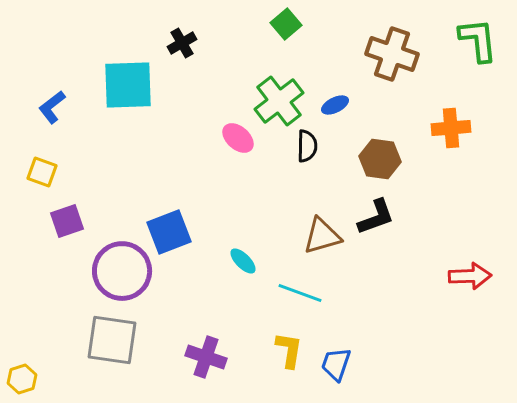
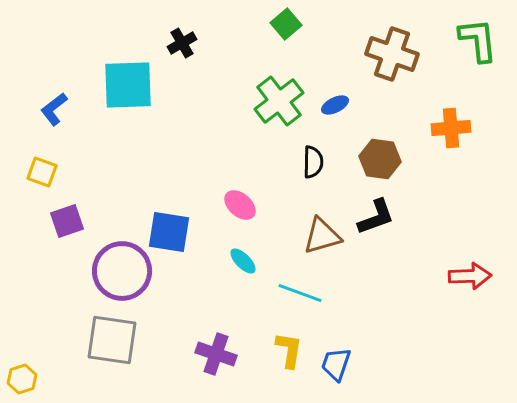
blue L-shape: moved 2 px right, 2 px down
pink ellipse: moved 2 px right, 67 px down
black semicircle: moved 6 px right, 16 px down
blue square: rotated 30 degrees clockwise
purple cross: moved 10 px right, 3 px up
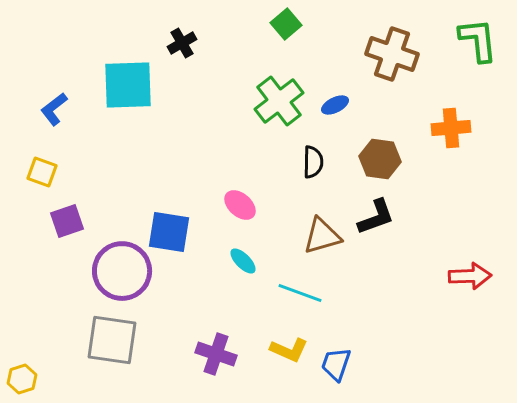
yellow L-shape: rotated 105 degrees clockwise
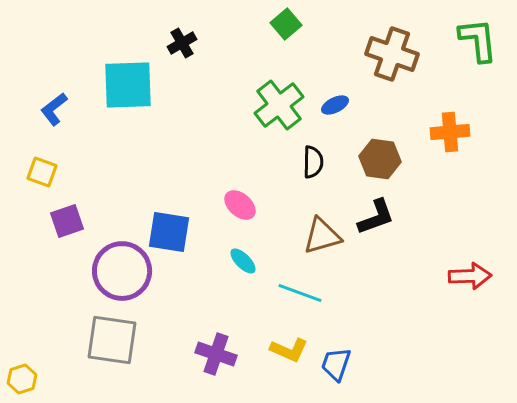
green cross: moved 4 px down
orange cross: moved 1 px left, 4 px down
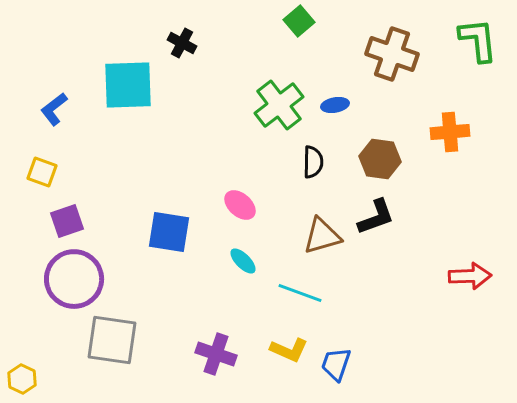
green square: moved 13 px right, 3 px up
black cross: rotated 32 degrees counterclockwise
blue ellipse: rotated 16 degrees clockwise
purple circle: moved 48 px left, 8 px down
yellow hexagon: rotated 16 degrees counterclockwise
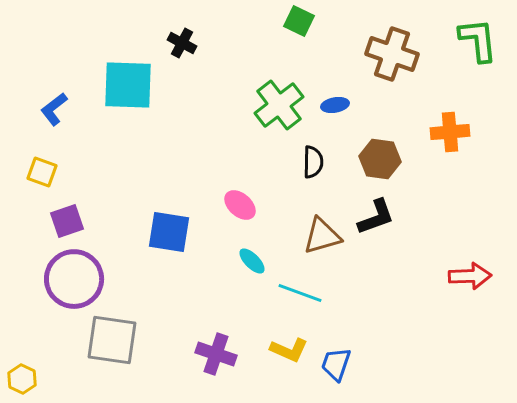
green square: rotated 24 degrees counterclockwise
cyan square: rotated 4 degrees clockwise
cyan ellipse: moved 9 px right
